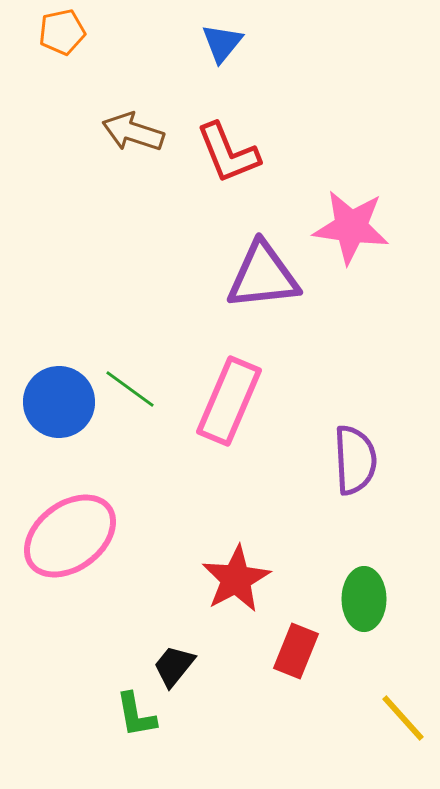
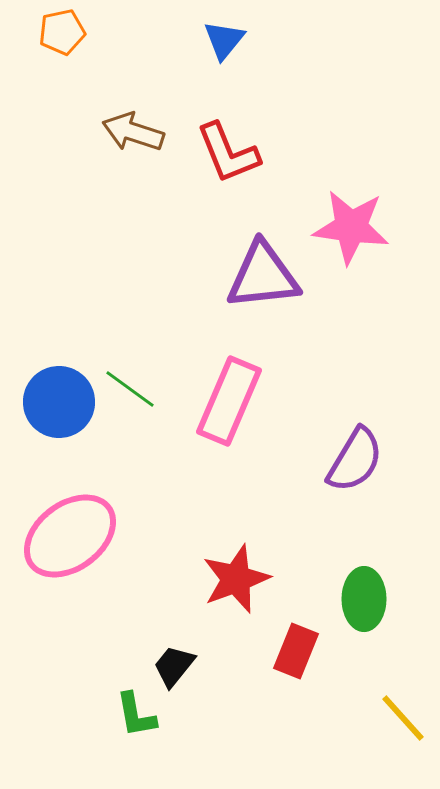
blue triangle: moved 2 px right, 3 px up
purple semicircle: rotated 34 degrees clockwise
red star: rotated 8 degrees clockwise
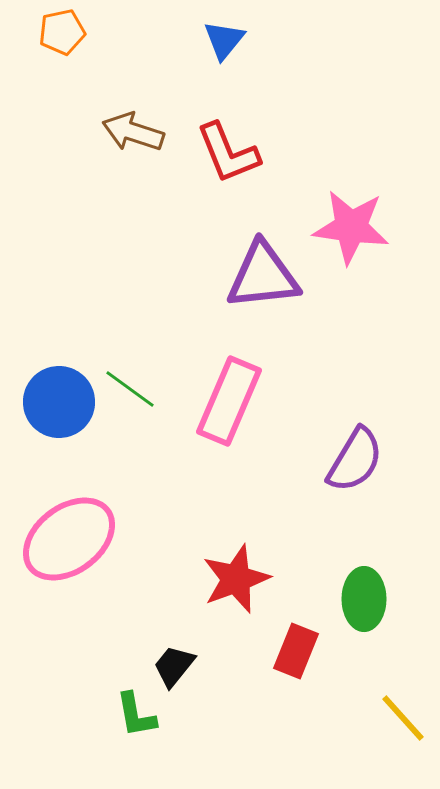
pink ellipse: moved 1 px left, 3 px down
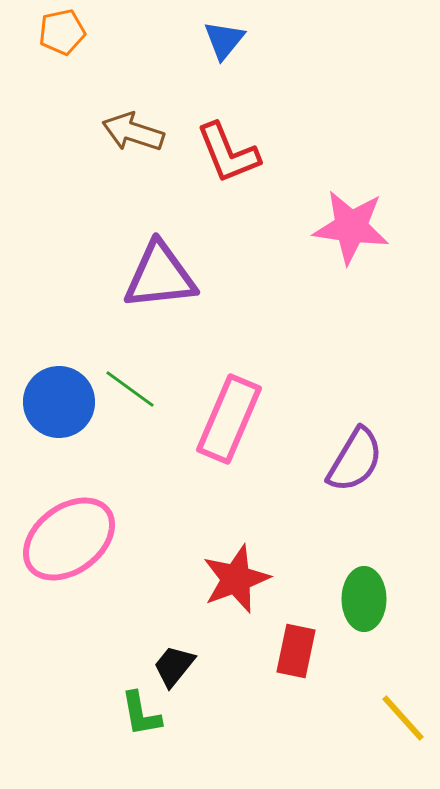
purple triangle: moved 103 px left
pink rectangle: moved 18 px down
red rectangle: rotated 10 degrees counterclockwise
green L-shape: moved 5 px right, 1 px up
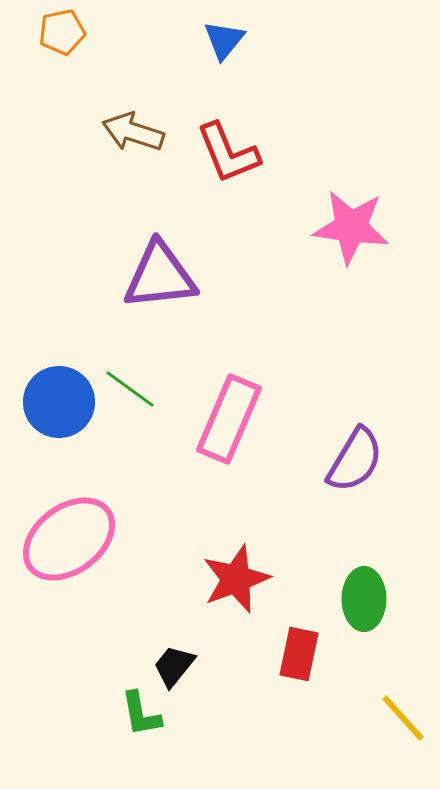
red rectangle: moved 3 px right, 3 px down
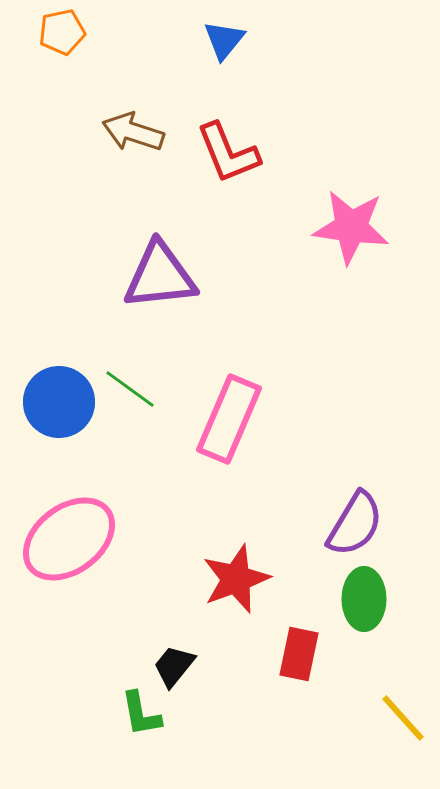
purple semicircle: moved 64 px down
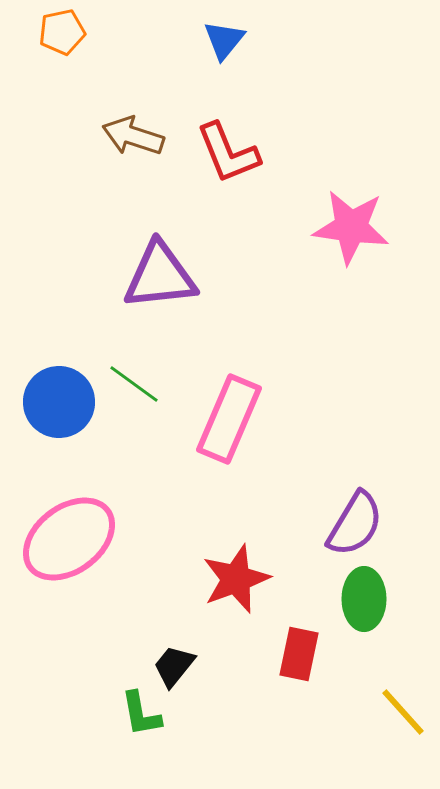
brown arrow: moved 4 px down
green line: moved 4 px right, 5 px up
yellow line: moved 6 px up
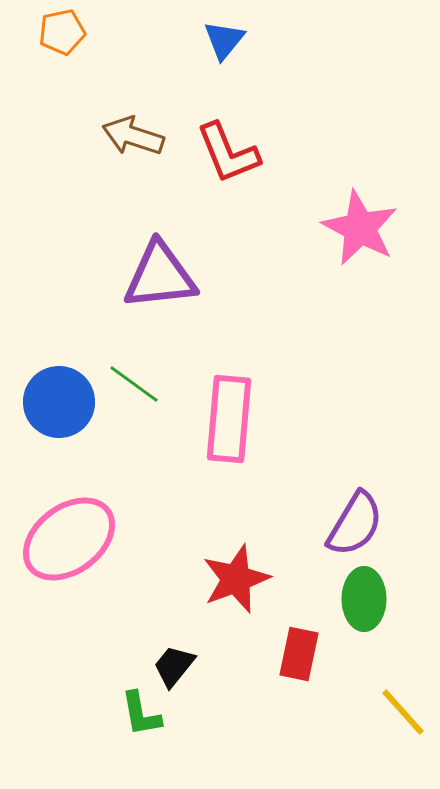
pink star: moved 9 px right, 1 px down; rotated 20 degrees clockwise
pink rectangle: rotated 18 degrees counterclockwise
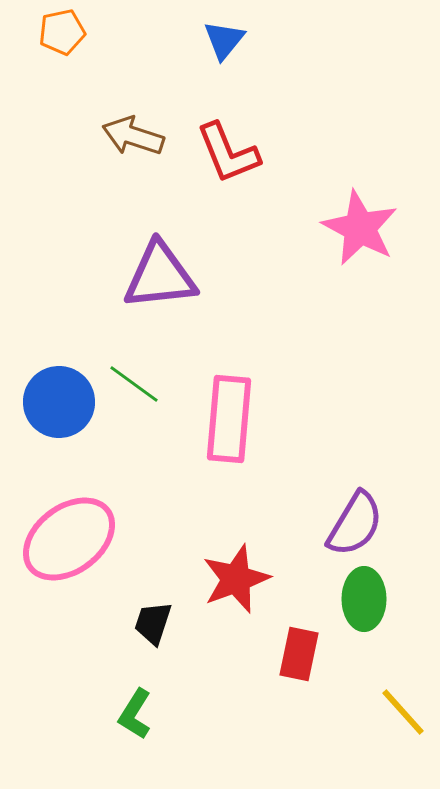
black trapezoid: moved 21 px left, 43 px up; rotated 21 degrees counterclockwise
green L-shape: moved 6 px left; rotated 42 degrees clockwise
